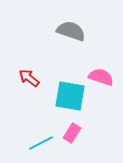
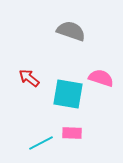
pink semicircle: moved 1 px down
cyan square: moved 2 px left, 2 px up
pink rectangle: rotated 60 degrees clockwise
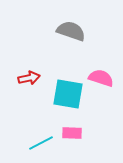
red arrow: rotated 130 degrees clockwise
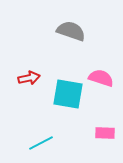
pink rectangle: moved 33 px right
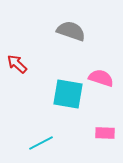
red arrow: moved 12 px left, 14 px up; rotated 125 degrees counterclockwise
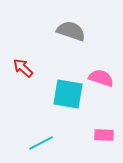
red arrow: moved 6 px right, 4 px down
pink rectangle: moved 1 px left, 2 px down
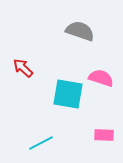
gray semicircle: moved 9 px right
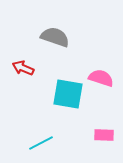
gray semicircle: moved 25 px left, 6 px down
red arrow: rotated 20 degrees counterclockwise
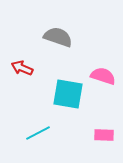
gray semicircle: moved 3 px right
red arrow: moved 1 px left
pink semicircle: moved 2 px right, 2 px up
cyan line: moved 3 px left, 10 px up
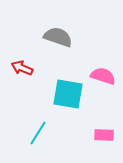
cyan line: rotated 30 degrees counterclockwise
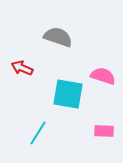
pink rectangle: moved 4 px up
